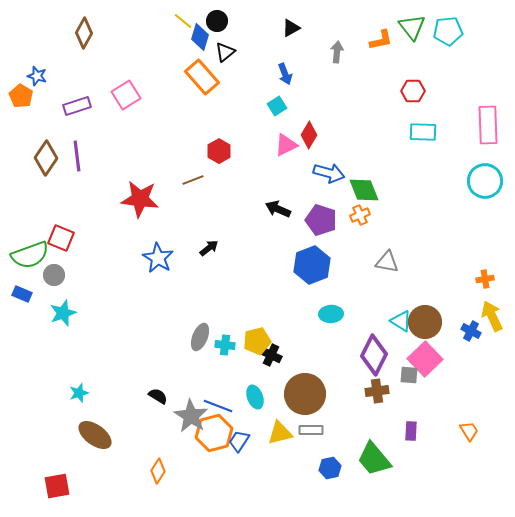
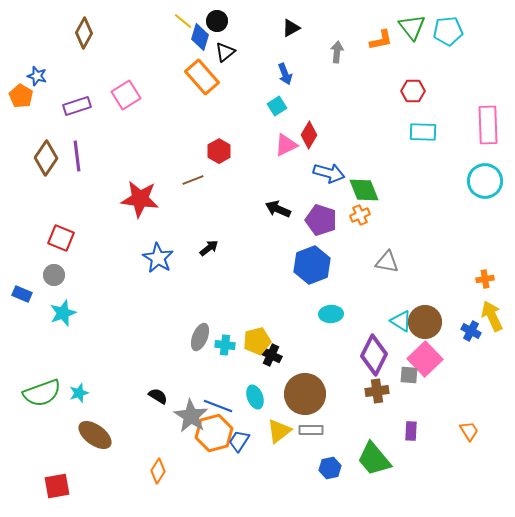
green semicircle at (30, 255): moved 12 px right, 138 px down
yellow triangle at (280, 433): moved 1 px left, 2 px up; rotated 24 degrees counterclockwise
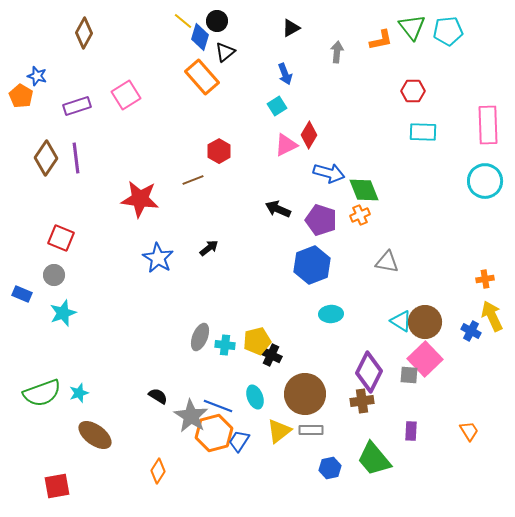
purple line at (77, 156): moved 1 px left, 2 px down
purple diamond at (374, 355): moved 5 px left, 17 px down
brown cross at (377, 391): moved 15 px left, 10 px down
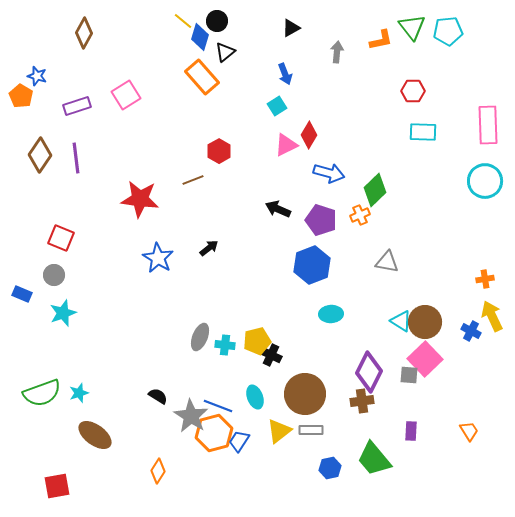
brown diamond at (46, 158): moved 6 px left, 3 px up
green diamond at (364, 190): moved 11 px right; rotated 68 degrees clockwise
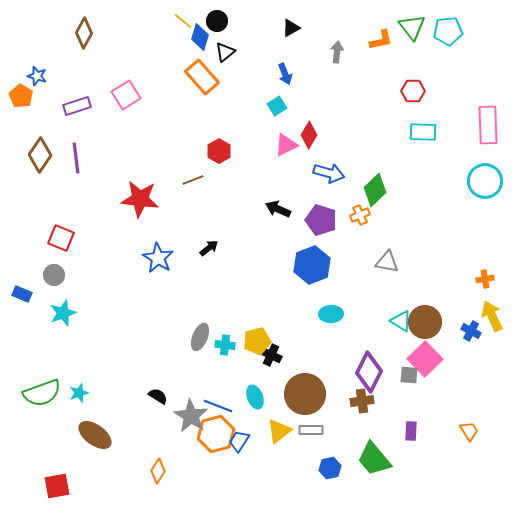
orange hexagon at (214, 433): moved 2 px right, 1 px down
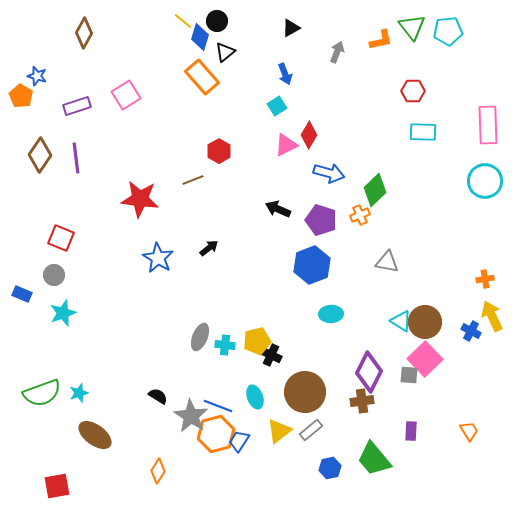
gray arrow at (337, 52): rotated 15 degrees clockwise
brown circle at (305, 394): moved 2 px up
gray rectangle at (311, 430): rotated 40 degrees counterclockwise
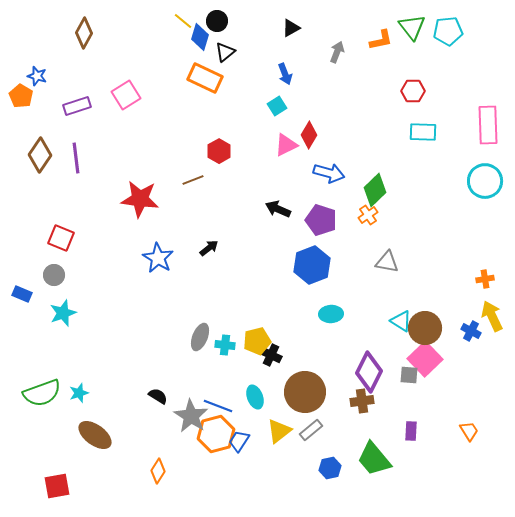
orange rectangle at (202, 77): moved 3 px right, 1 px down; rotated 24 degrees counterclockwise
orange cross at (360, 215): moved 8 px right; rotated 12 degrees counterclockwise
brown circle at (425, 322): moved 6 px down
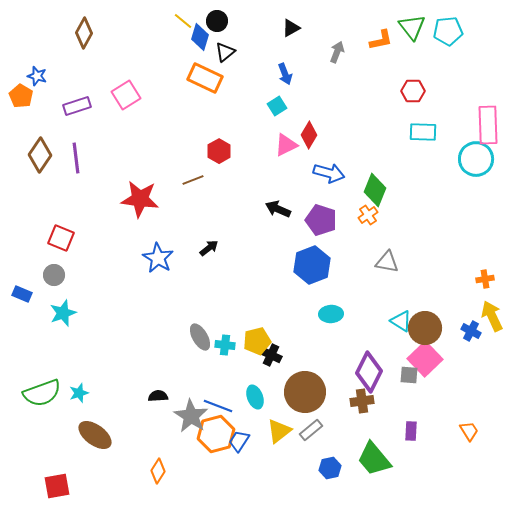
cyan circle at (485, 181): moved 9 px left, 22 px up
green diamond at (375, 190): rotated 24 degrees counterclockwise
gray ellipse at (200, 337): rotated 52 degrees counterclockwise
black semicircle at (158, 396): rotated 36 degrees counterclockwise
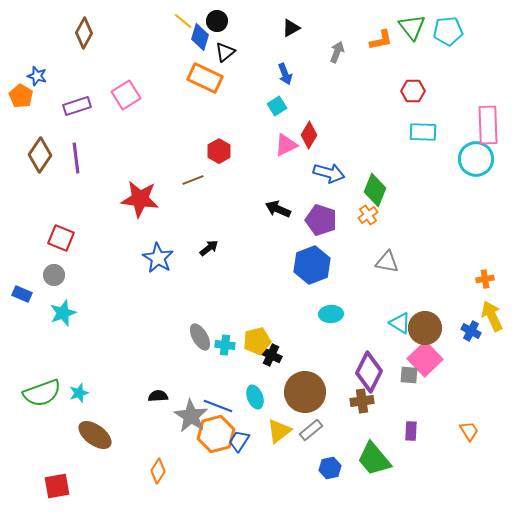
cyan triangle at (401, 321): moved 1 px left, 2 px down
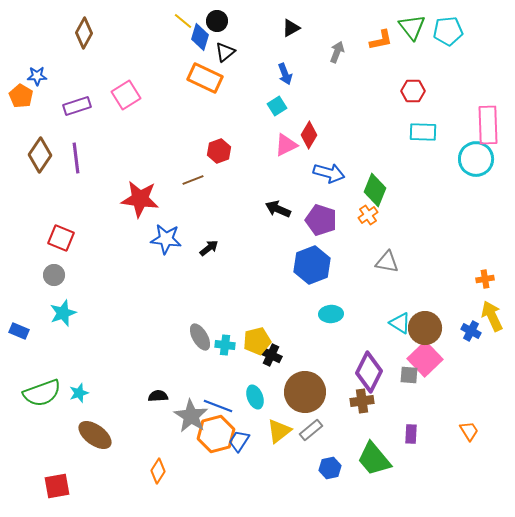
blue star at (37, 76): rotated 18 degrees counterclockwise
red hexagon at (219, 151): rotated 10 degrees clockwise
blue star at (158, 258): moved 8 px right, 19 px up; rotated 24 degrees counterclockwise
blue rectangle at (22, 294): moved 3 px left, 37 px down
purple rectangle at (411, 431): moved 3 px down
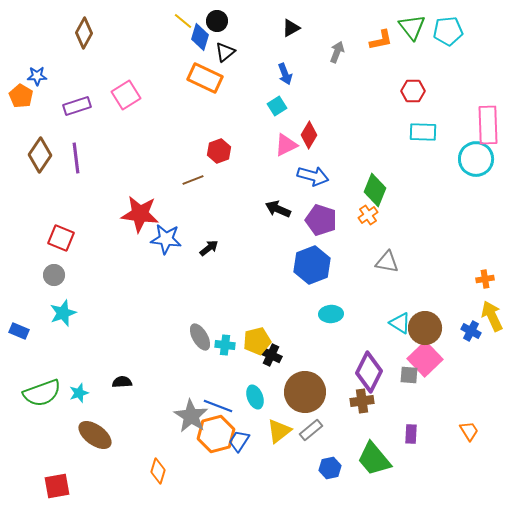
blue arrow at (329, 173): moved 16 px left, 3 px down
red star at (140, 199): moved 15 px down
black semicircle at (158, 396): moved 36 px left, 14 px up
orange diamond at (158, 471): rotated 15 degrees counterclockwise
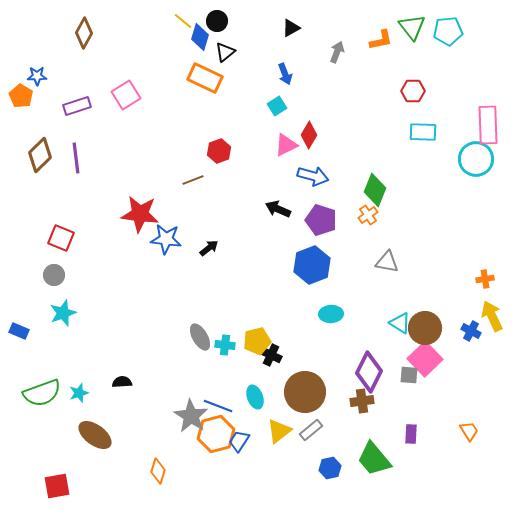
brown diamond at (40, 155): rotated 12 degrees clockwise
